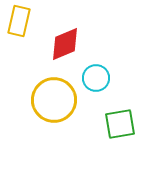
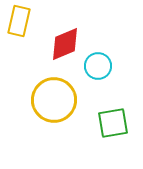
cyan circle: moved 2 px right, 12 px up
green square: moved 7 px left, 1 px up
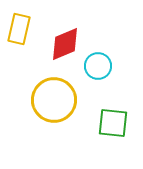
yellow rectangle: moved 8 px down
green square: rotated 16 degrees clockwise
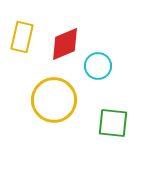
yellow rectangle: moved 3 px right, 8 px down
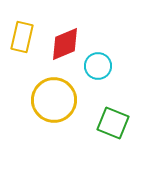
green square: rotated 16 degrees clockwise
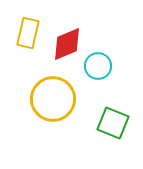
yellow rectangle: moved 6 px right, 4 px up
red diamond: moved 2 px right
yellow circle: moved 1 px left, 1 px up
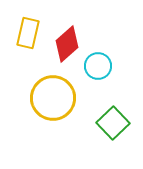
red diamond: rotated 18 degrees counterclockwise
yellow circle: moved 1 px up
green square: rotated 24 degrees clockwise
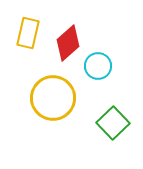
red diamond: moved 1 px right, 1 px up
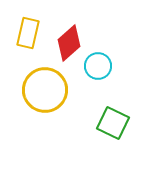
red diamond: moved 1 px right
yellow circle: moved 8 px left, 8 px up
green square: rotated 20 degrees counterclockwise
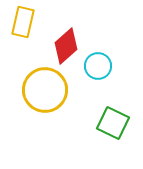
yellow rectangle: moved 5 px left, 11 px up
red diamond: moved 3 px left, 3 px down
